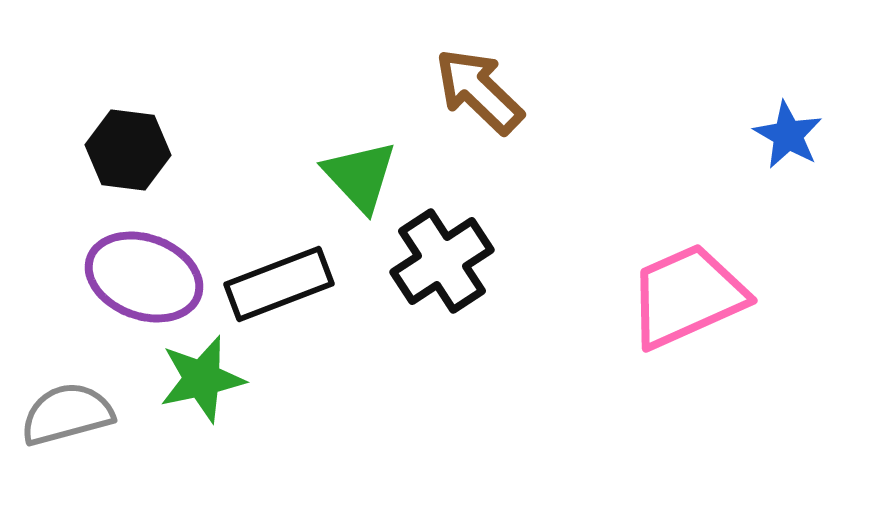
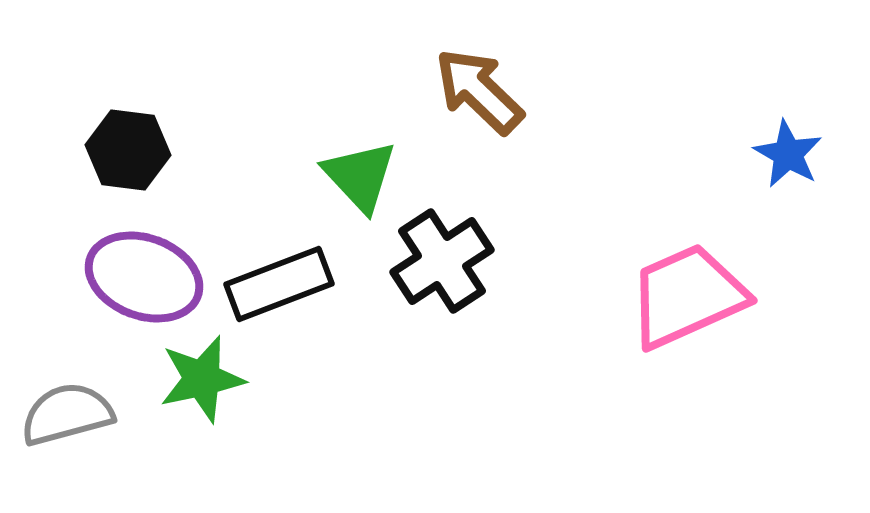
blue star: moved 19 px down
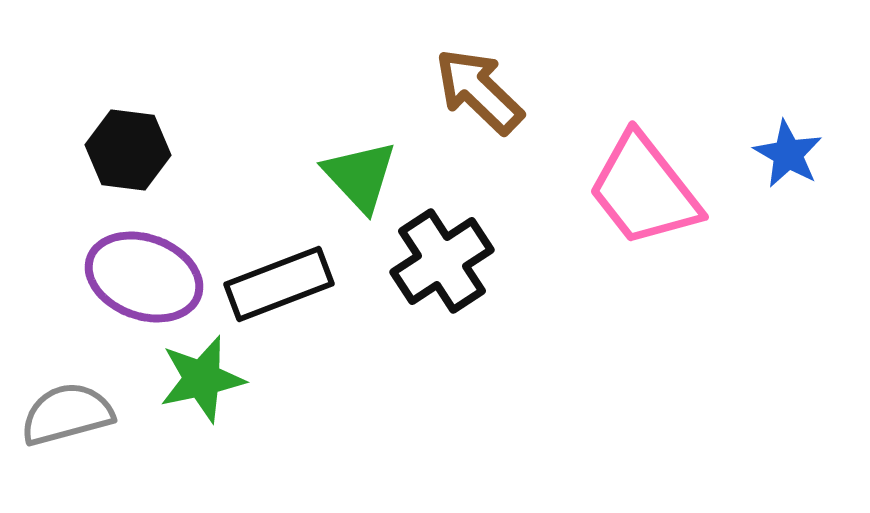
pink trapezoid: moved 43 px left, 106 px up; rotated 104 degrees counterclockwise
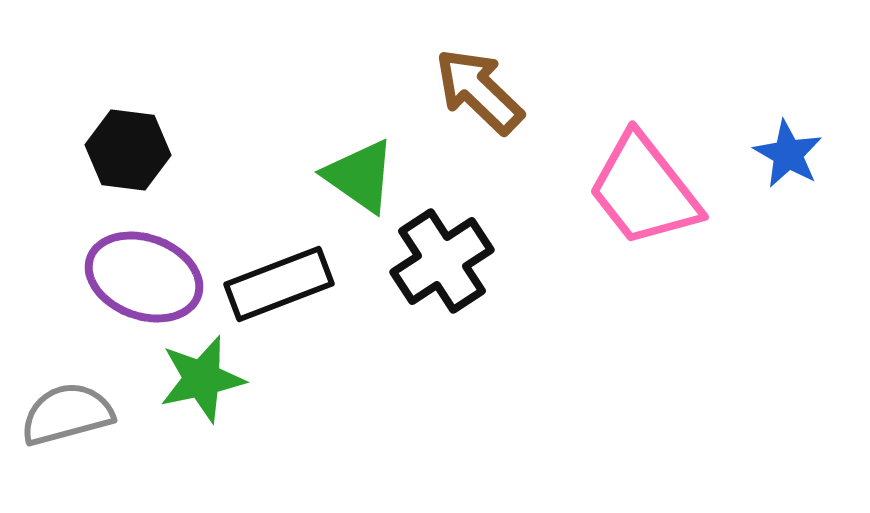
green triangle: rotated 12 degrees counterclockwise
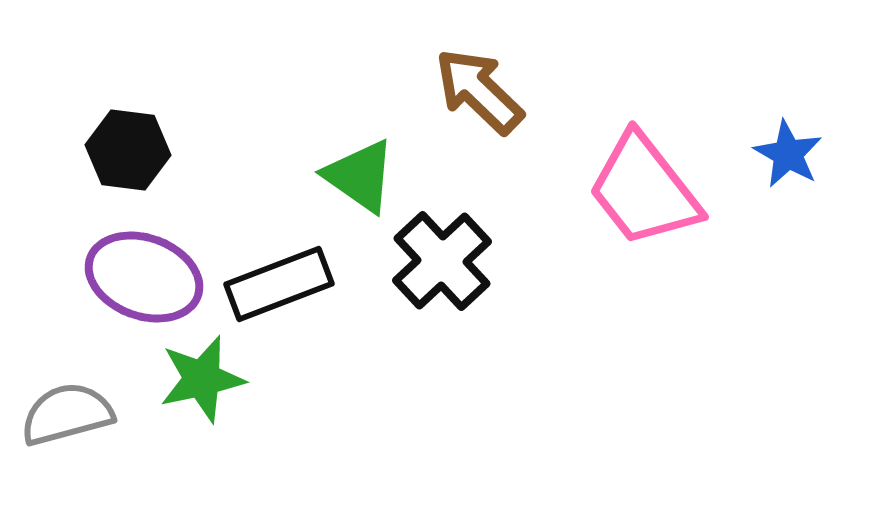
black cross: rotated 10 degrees counterclockwise
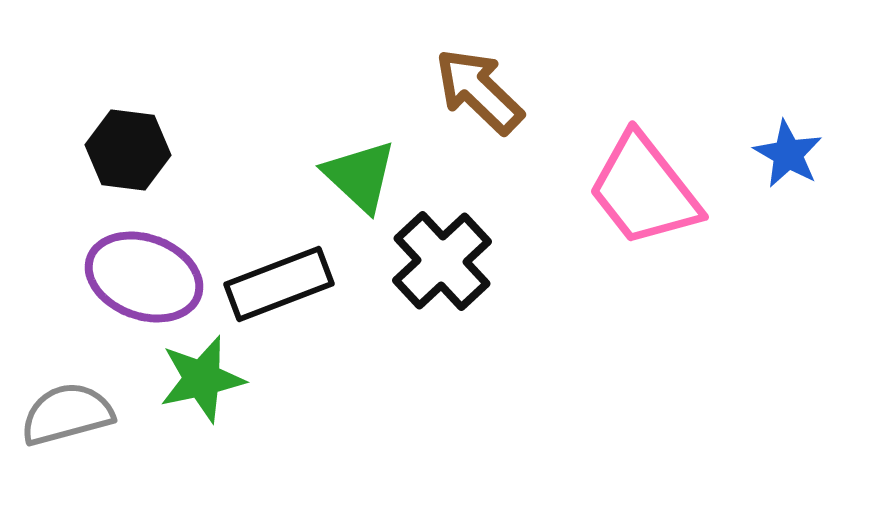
green triangle: rotated 8 degrees clockwise
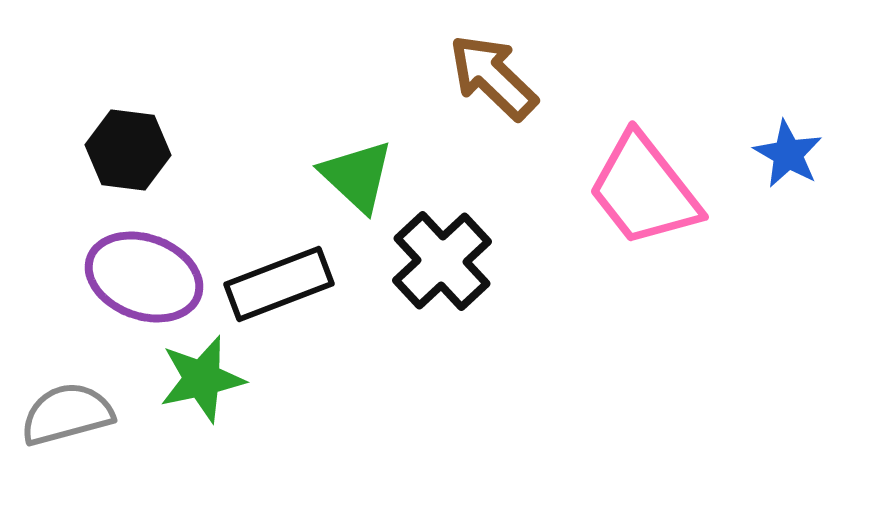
brown arrow: moved 14 px right, 14 px up
green triangle: moved 3 px left
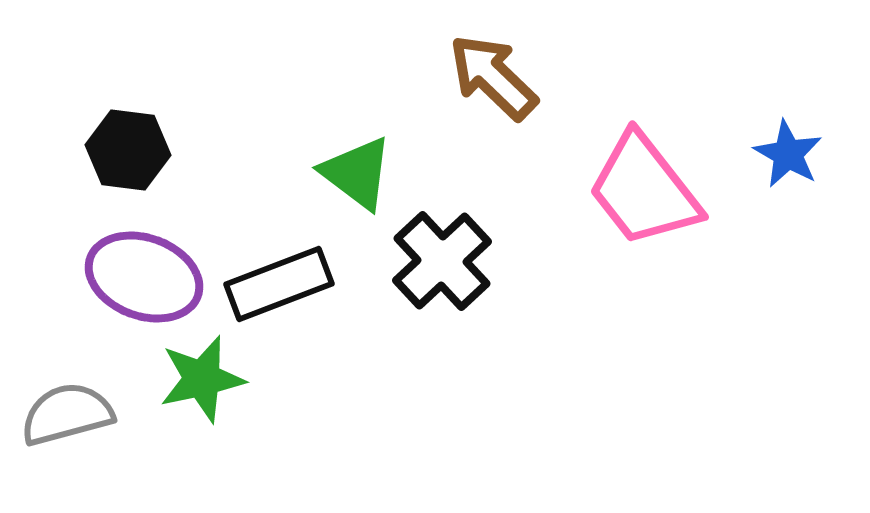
green triangle: moved 3 px up; rotated 6 degrees counterclockwise
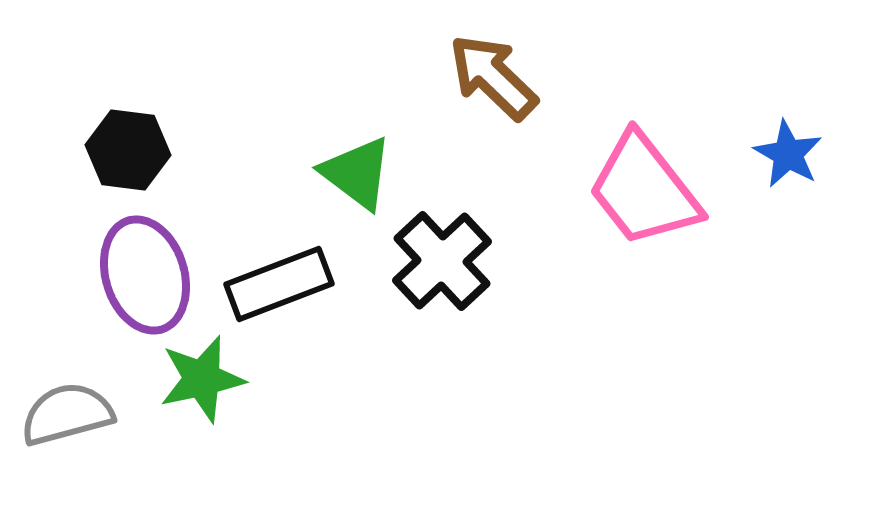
purple ellipse: moved 1 px right, 2 px up; rotated 53 degrees clockwise
